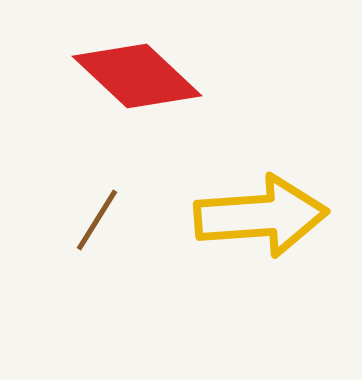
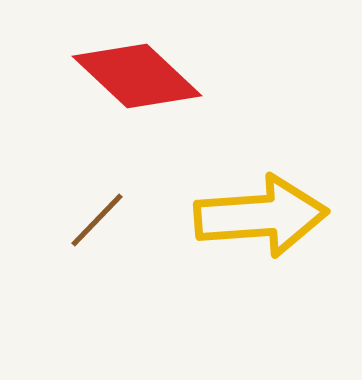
brown line: rotated 12 degrees clockwise
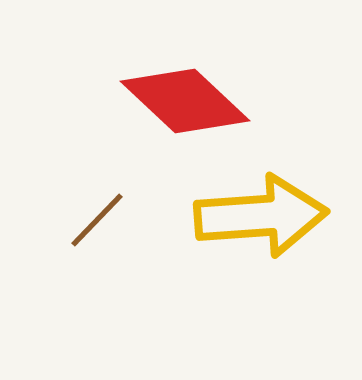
red diamond: moved 48 px right, 25 px down
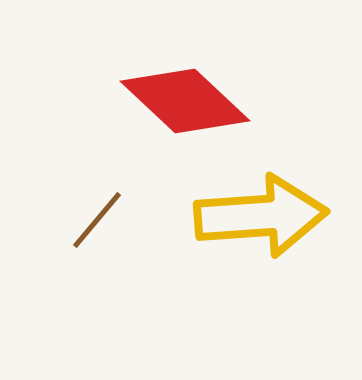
brown line: rotated 4 degrees counterclockwise
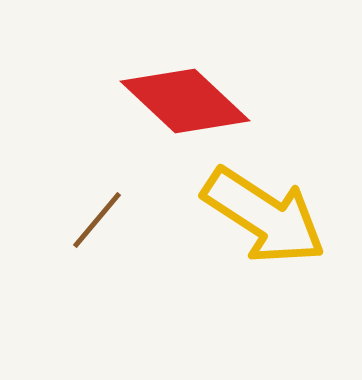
yellow arrow: moved 3 px right; rotated 37 degrees clockwise
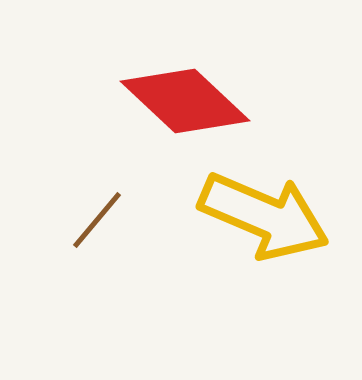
yellow arrow: rotated 10 degrees counterclockwise
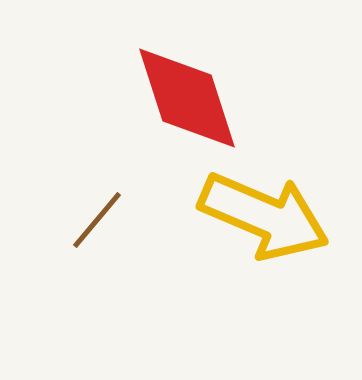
red diamond: moved 2 px right, 3 px up; rotated 29 degrees clockwise
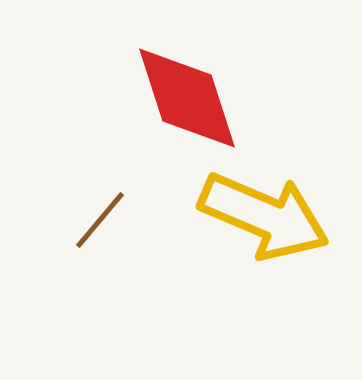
brown line: moved 3 px right
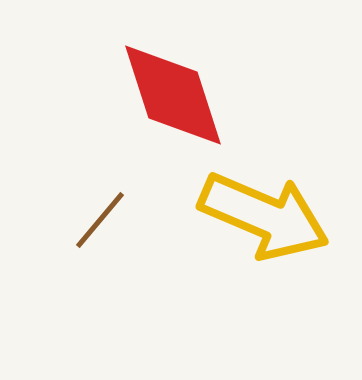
red diamond: moved 14 px left, 3 px up
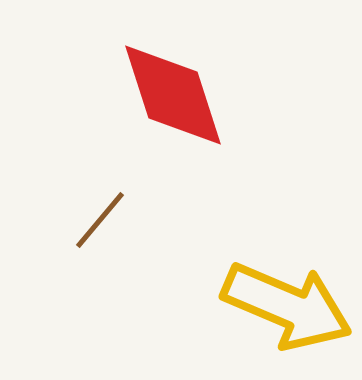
yellow arrow: moved 23 px right, 90 px down
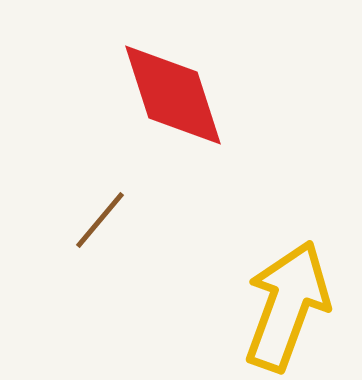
yellow arrow: rotated 93 degrees counterclockwise
